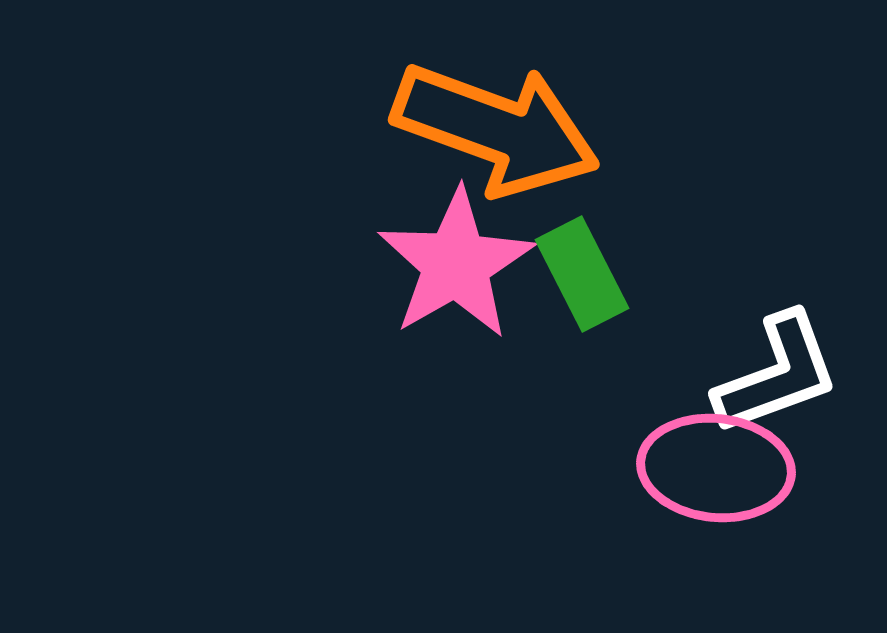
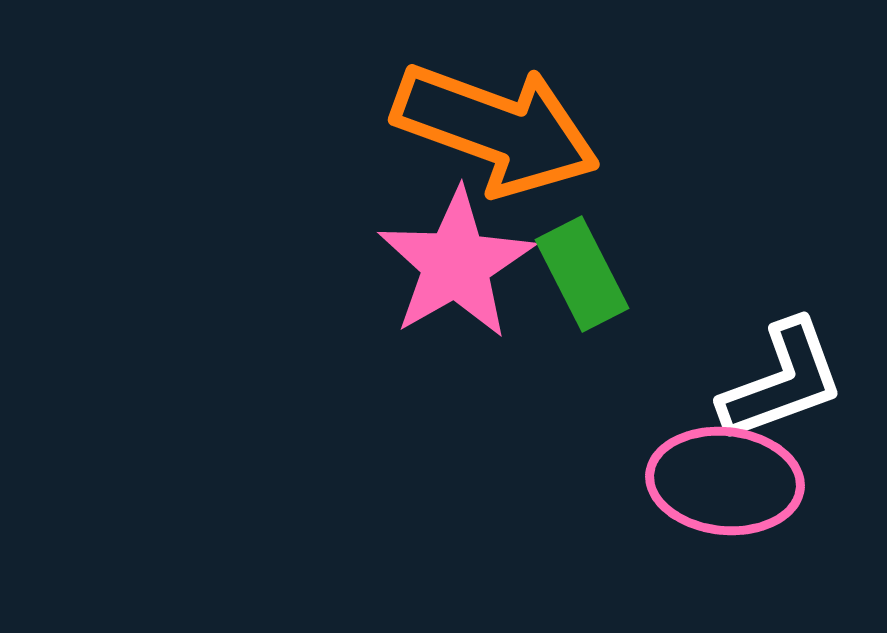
white L-shape: moved 5 px right, 7 px down
pink ellipse: moved 9 px right, 13 px down
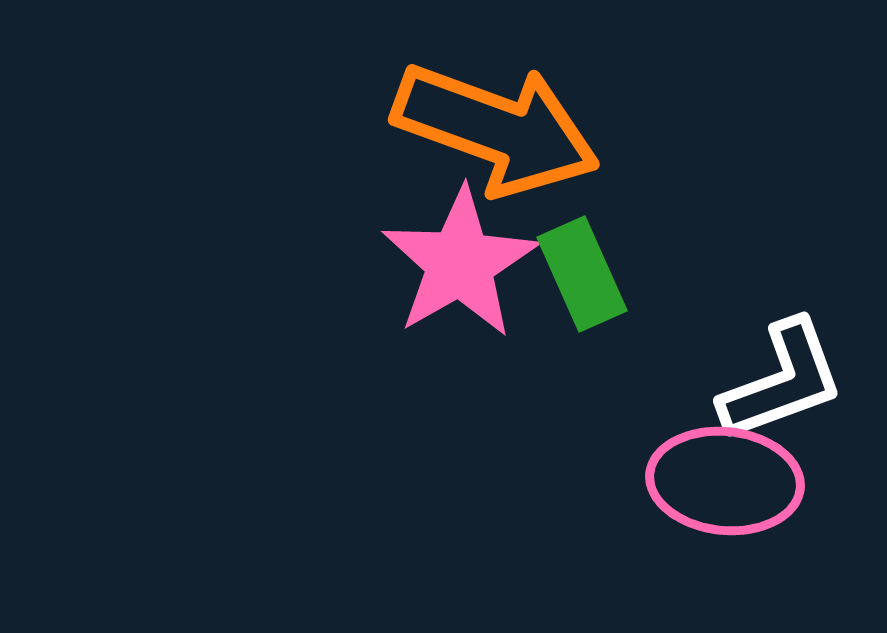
pink star: moved 4 px right, 1 px up
green rectangle: rotated 3 degrees clockwise
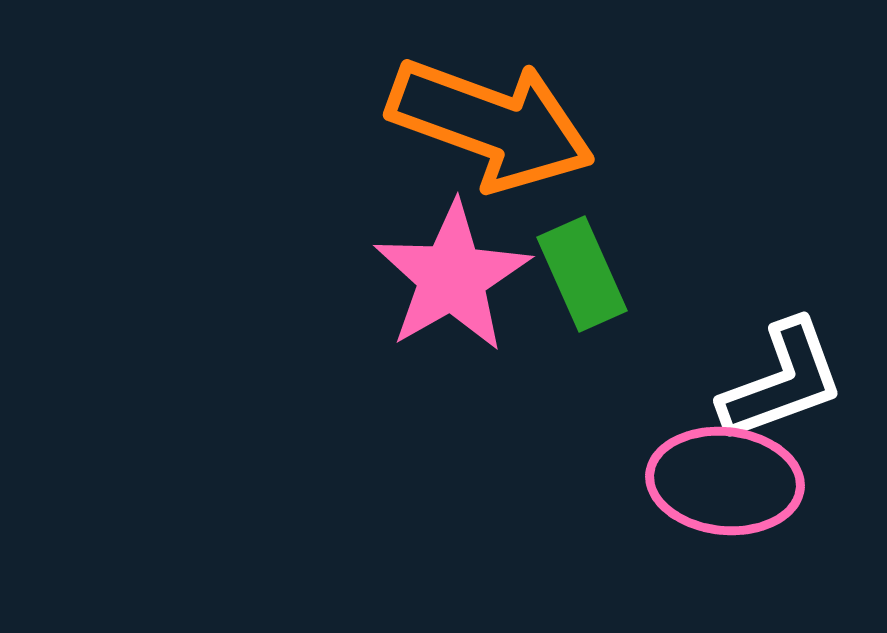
orange arrow: moved 5 px left, 5 px up
pink star: moved 8 px left, 14 px down
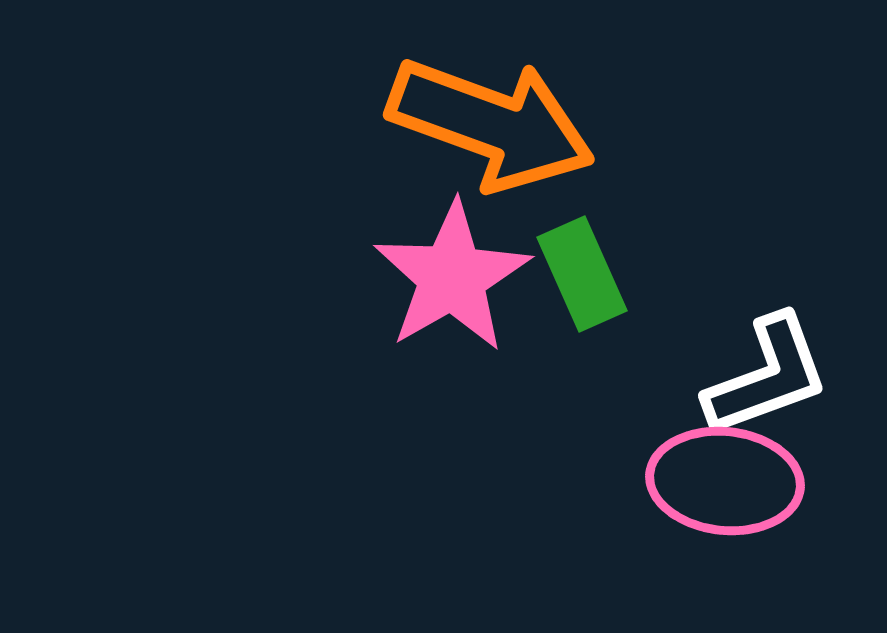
white L-shape: moved 15 px left, 5 px up
